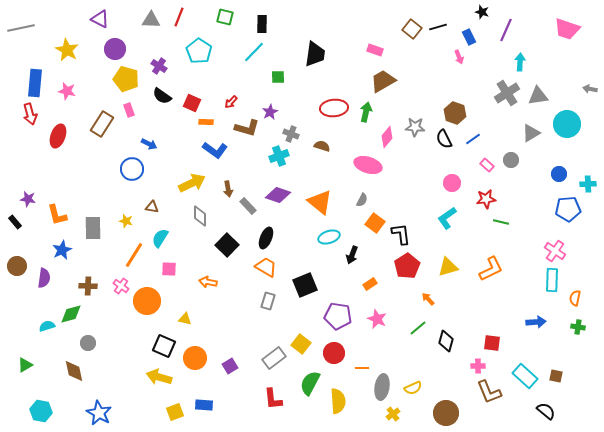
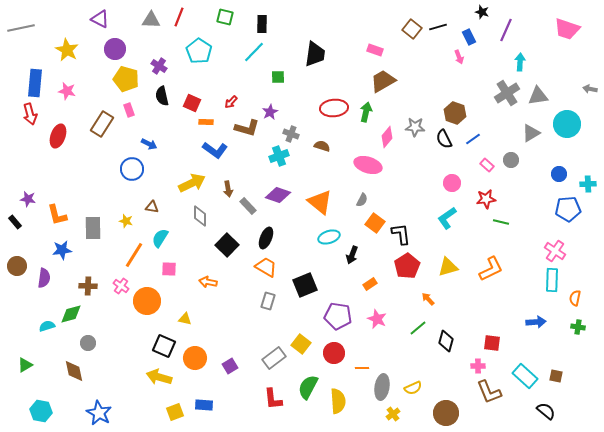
black semicircle at (162, 96): rotated 42 degrees clockwise
blue star at (62, 250): rotated 18 degrees clockwise
green semicircle at (310, 383): moved 2 px left, 4 px down
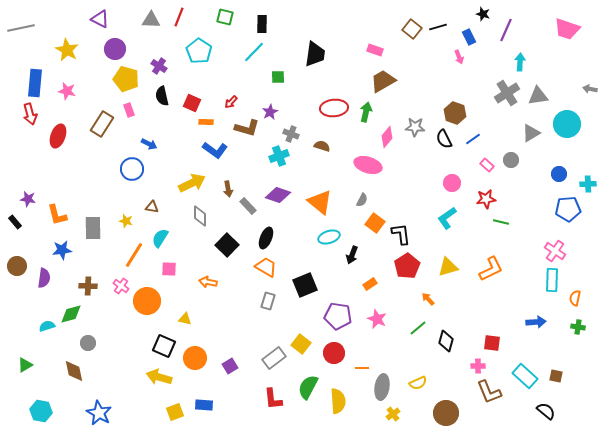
black star at (482, 12): moved 1 px right, 2 px down
yellow semicircle at (413, 388): moved 5 px right, 5 px up
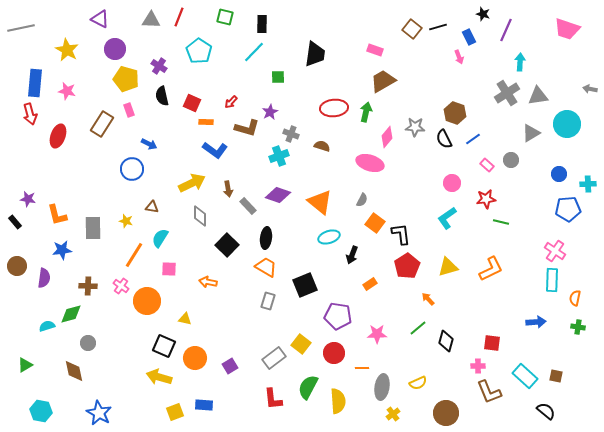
pink ellipse at (368, 165): moved 2 px right, 2 px up
black ellipse at (266, 238): rotated 15 degrees counterclockwise
pink star at (377, 319): moved 15 px down; rotated 24 degrees counterclockwise
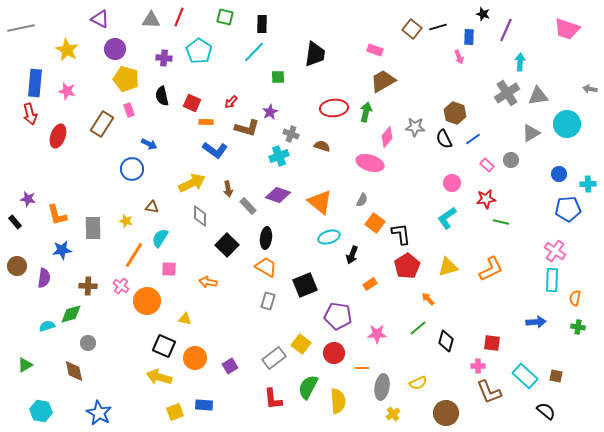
blue rectangle at (469, 37): rotated 28 degrees clockwise
purple cross at (159, 66): moved 5 px right, 8 px up; rotated 28 degrees counterclockwise
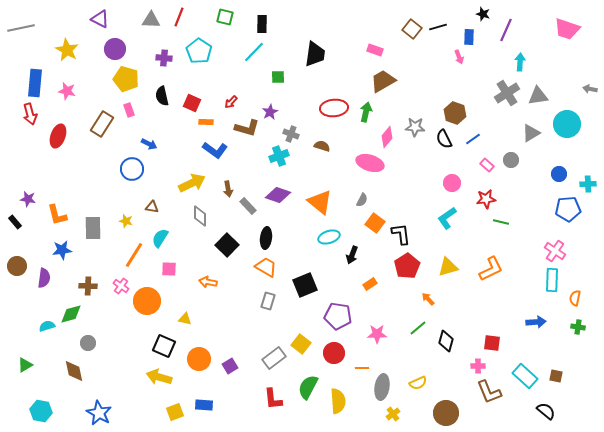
orange circle at (195, 358): moved 4 px right, 1 px down
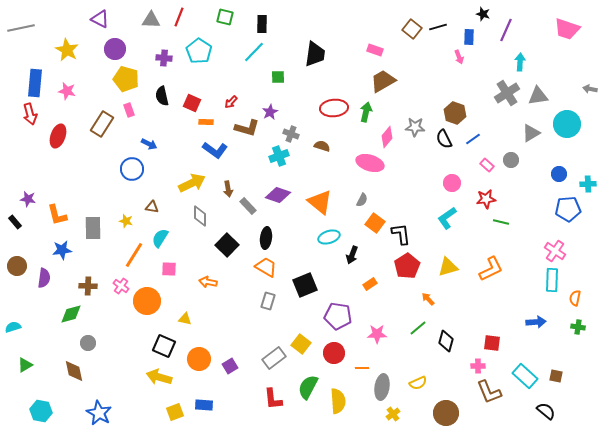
cyan semicircle at (47, 326): moved 34 px left, 1 px down
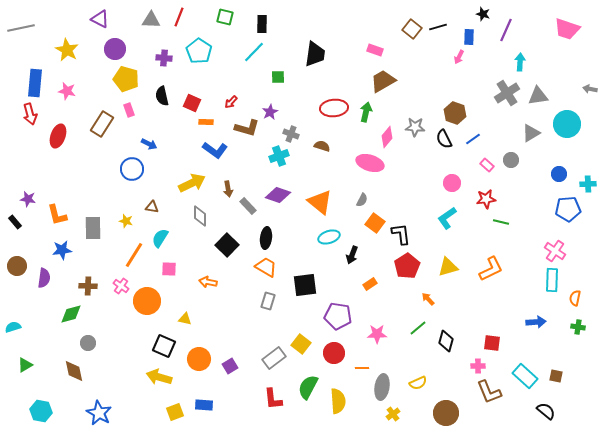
pink arrow at (459, 57): rotated 48 degrees clockwise
black square at (305, 285): rotated 15 degrees clockwise
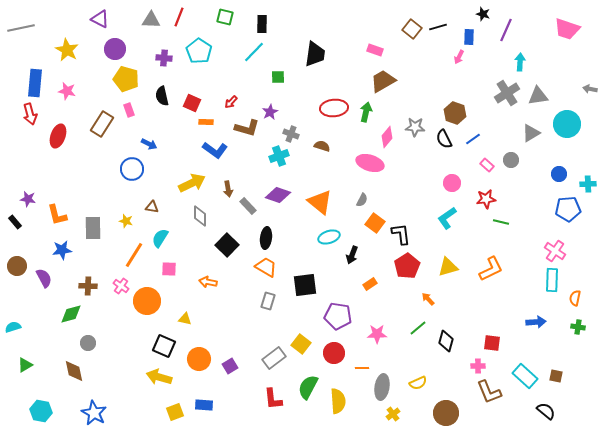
purple semicircle at (44, 278): rotated 36 degrees counterclockwise
blue star at (99, 413): moved 5 px left
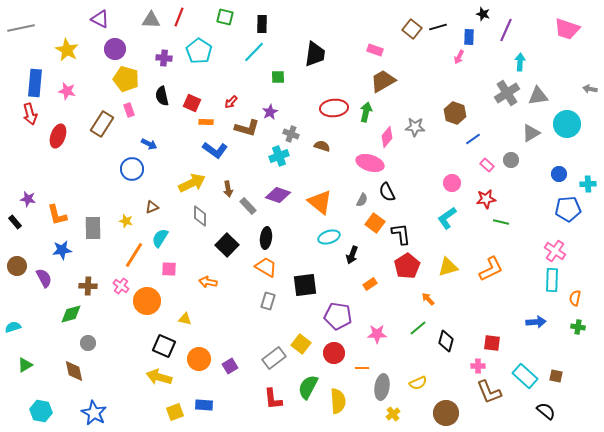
black semicircle at (444, 139): moved 57 px left, 53 px down
brown triangle at (152, 207): rotated 32 degrees counterclockwise
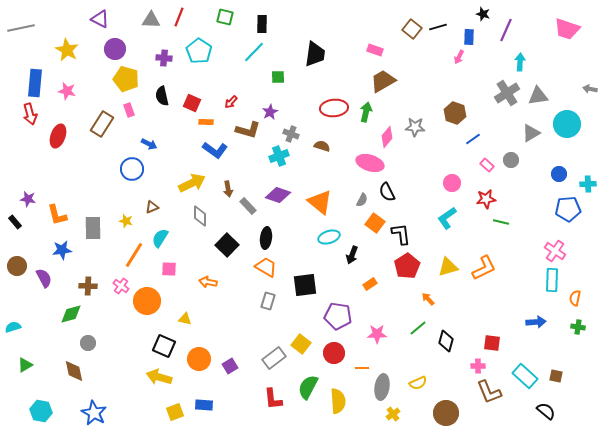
brown L-shape at (247, 128): moved 1 px right, 2 px down
orange L-shape at (491, 269): moved 7 px left, 1 px up
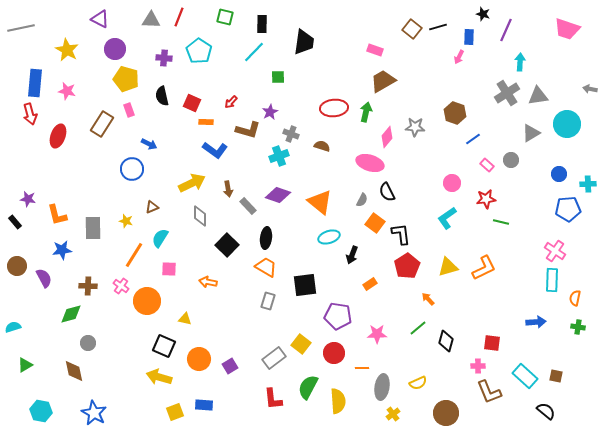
black trapezoid at (315, 54): moved 11 px left, 12 px up
